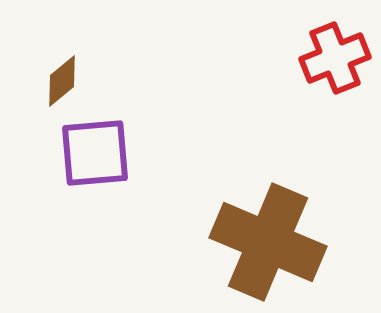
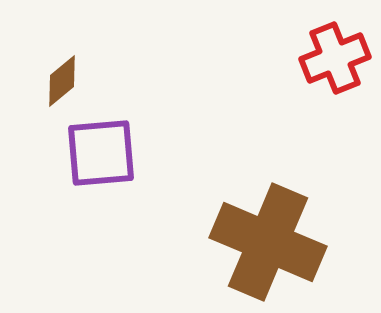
purple square: moved 6 px right
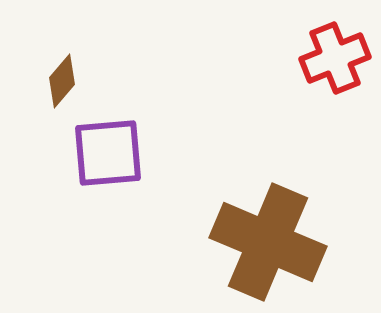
brown diamond: rotated 10 degrees counterclockwise
purple square: moved 7 px right
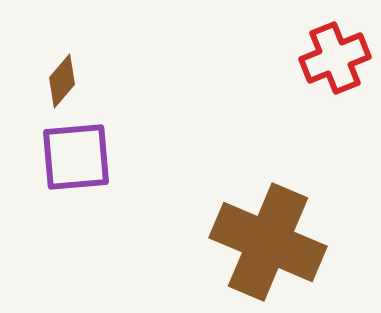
purple square: moved 32 px left, 4 px down
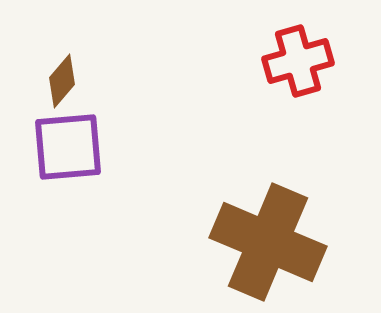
red cross: moved 37 px left, 3 px down; rotated 6 degrees clockwise
purple square: moved 8 px left, 10 px up
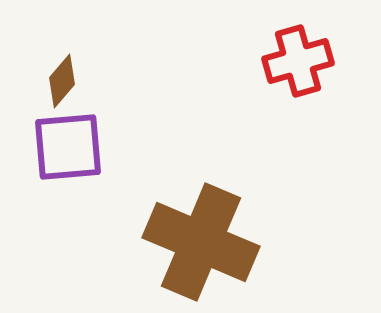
brown cross: moved 67 px left
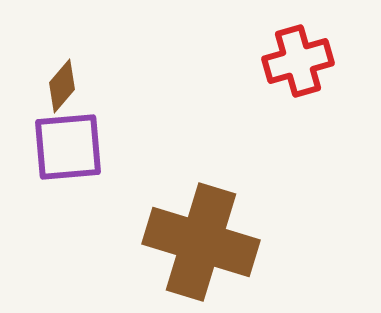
brown diamond: moved 5 px down
brown cross: rotated 6 degrees counterclockwise
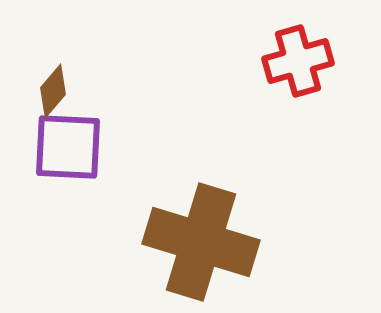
brown diamond: moved 9 px left, 5 px down
purple square: rotated 8 degrees clockwise
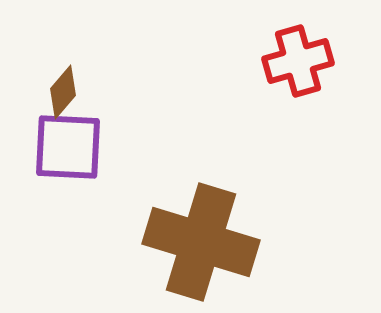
brown diamond: moved 10 px right, 1 px down
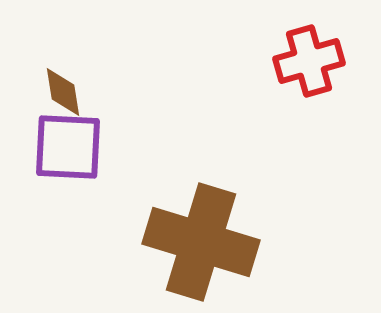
red cross: moved 11 px right
brown diamond: rotated 50 degrees counterclockwise
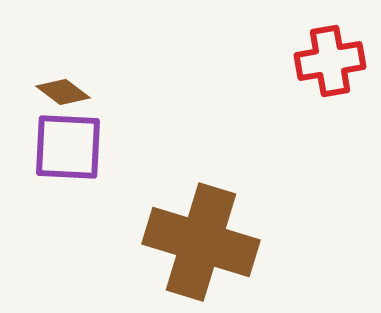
red cross: moved 21 px right; rotated 6 degrees clockwise
brown diamond: rotated 44 degrees counterclockwise
